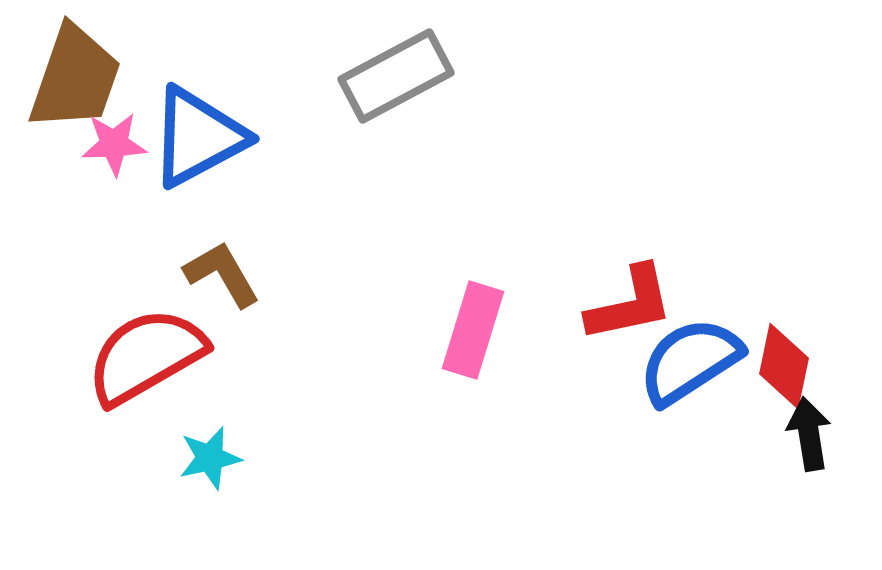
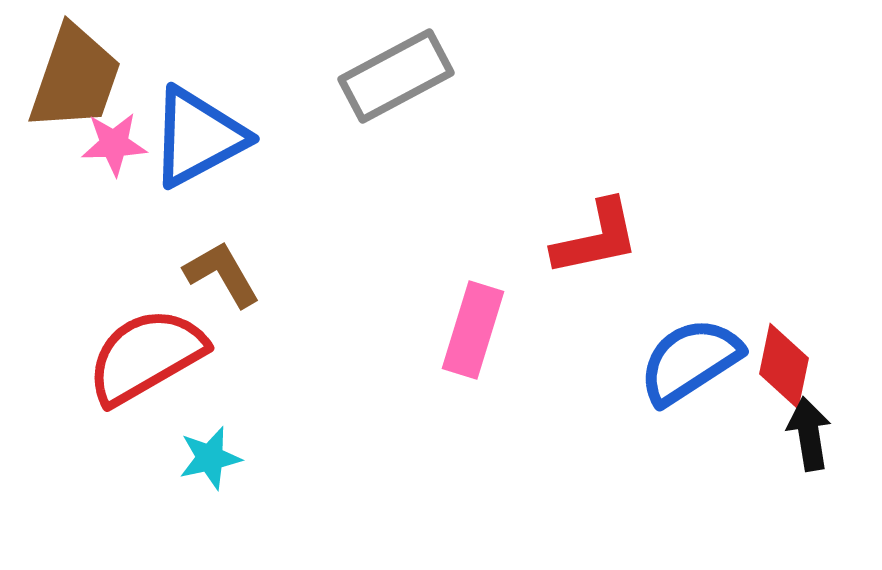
red L-shape: moved 34 px left, 66 px up
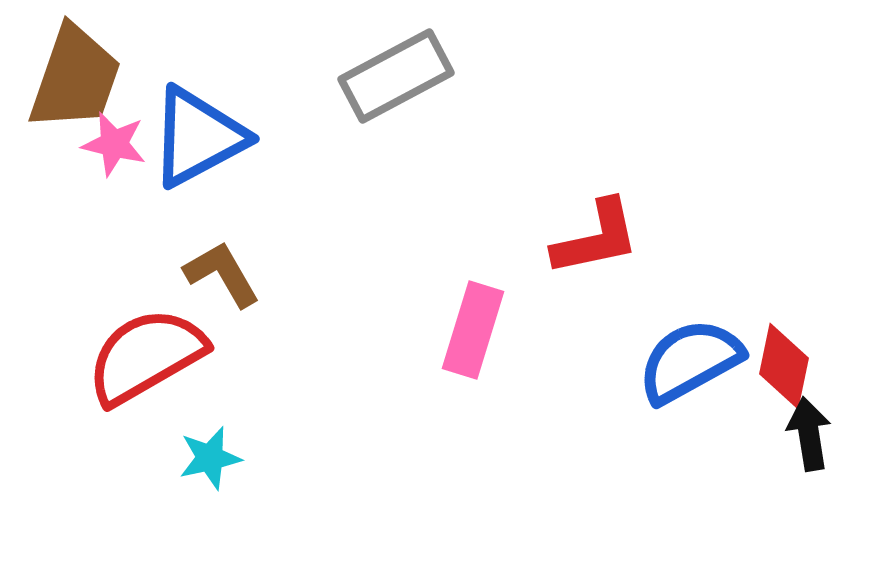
pink star: rotated 16 degrees clockwise
blue semicircle: rotated 4 degrees clockwise
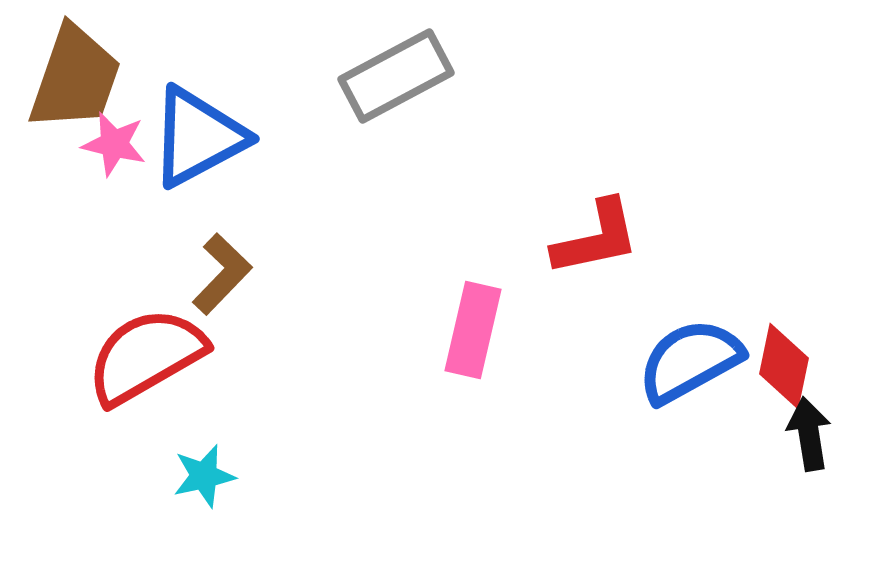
brown L-shape: rotated 74 degrees clockwise
pink rectangle: rotated 4 degrees counterclockwise
cyan star: moved 6 px left, 18 px down
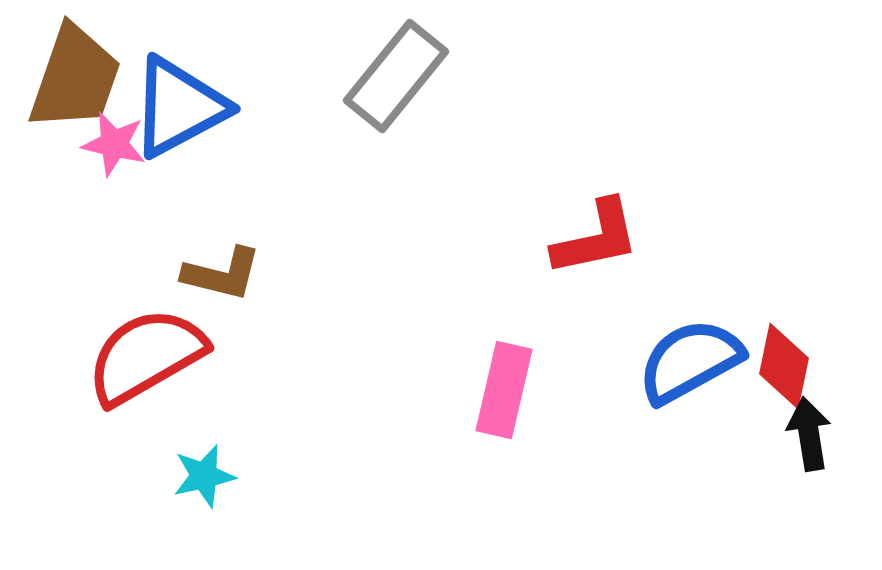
gray rectangle: rotated 23 degrees counterclockwise
blue triangle: moved 19 px left, 30 px up
brown L-shape: rotated 60 degrees clockwise
pink rectangle: moved 31 px right, 60 px down
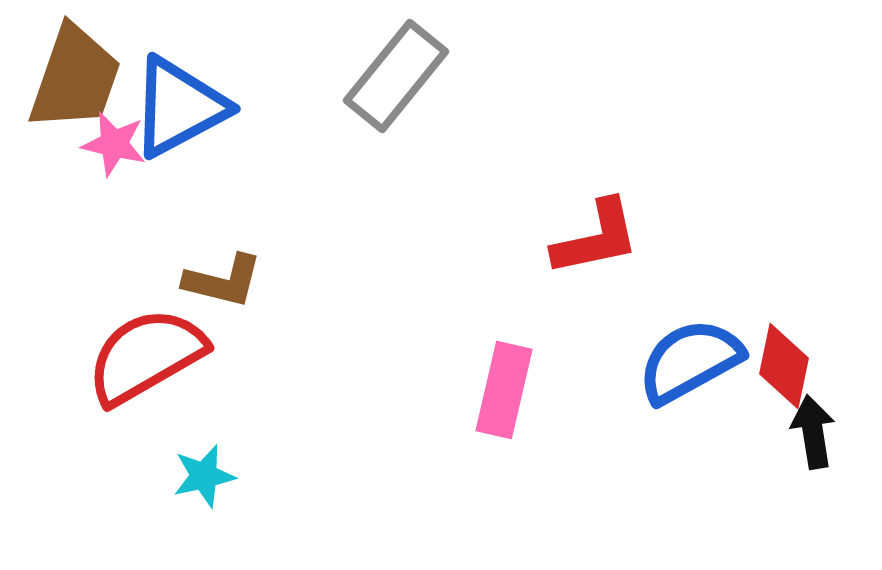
brown L-shape: moved 1 px right, 7 px down
black arrow: moved 4 px right, 2 px up
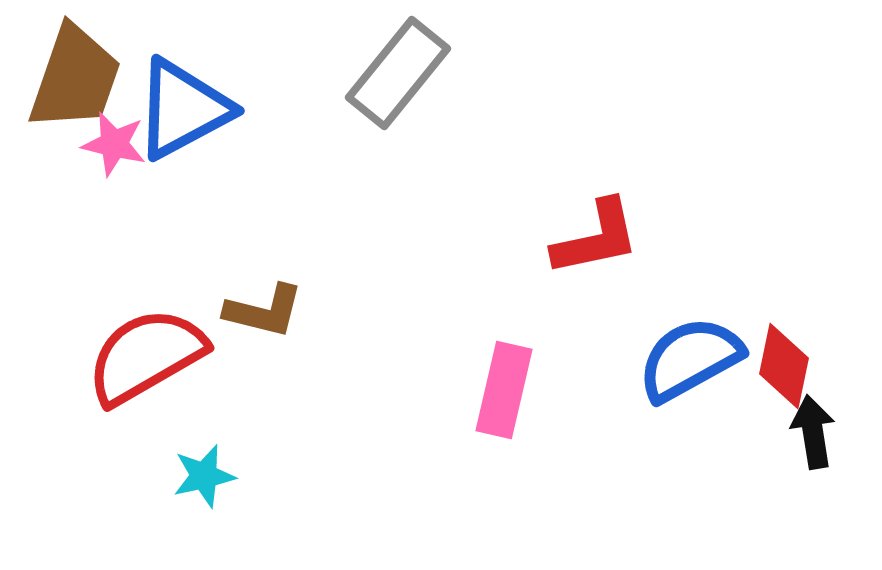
gray rectangle: moved 2 px right, 3 px up
blue triangle: moved 4 px right, 2 px down
brown L-shape: moved 41 px right, 30 px down
blue semicircle: moved 2 px up
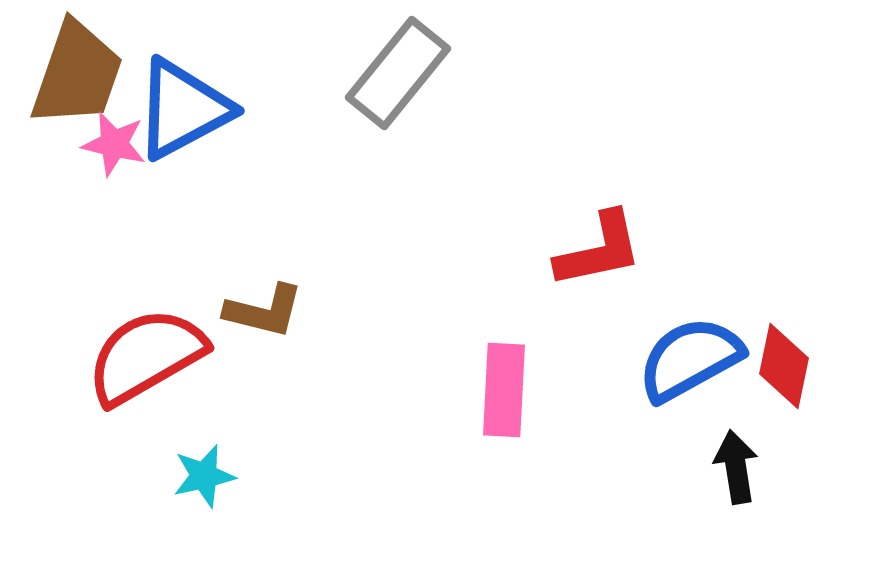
brown trapezoid: moved 2 px right, 4 px up
red L-shape: moved 3 px right, 12 px down
pink rectangle: rotated 10 degrees counterclockwise
black arrow: moved 77 px left, 35 px down
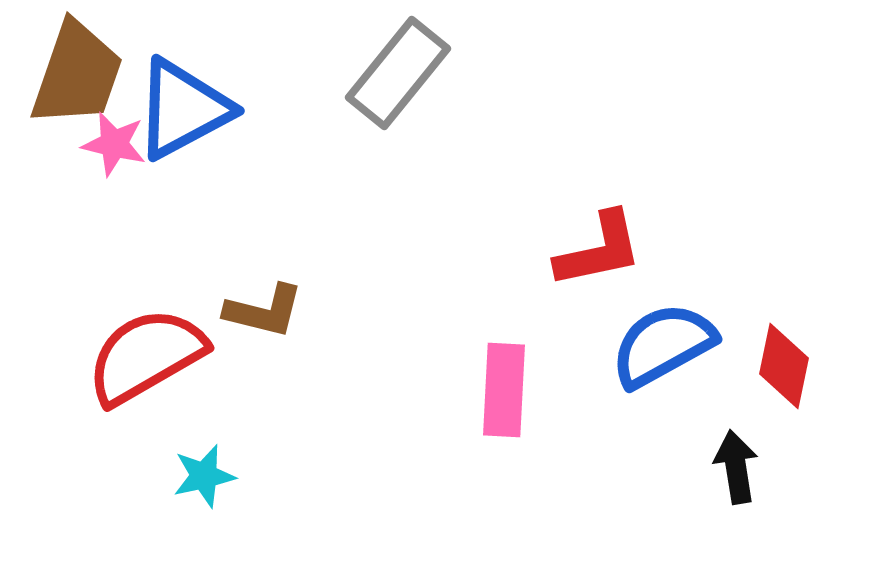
blue semicircle: moved 27 px left, 14 px up
